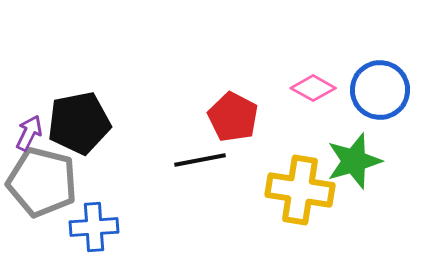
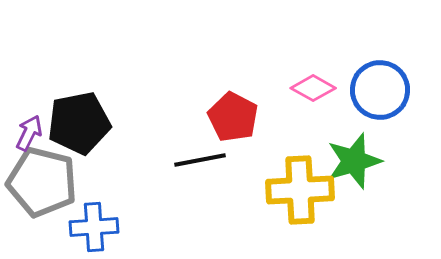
yellow cross: rotated 12 degrees counterclockwise
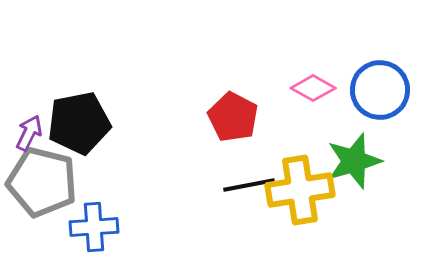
black line: moved 49 px right, 25 px down
yellow cross: rotated 6 degrees counterclockwise
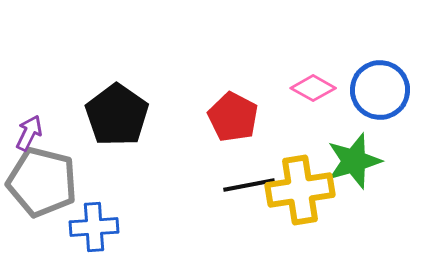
black pentagon: moved 38 px right, 8 px up; rotated 26 degrees counterclockwise
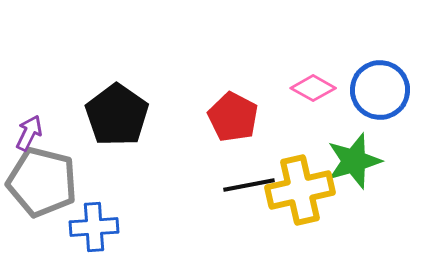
yellow cross: rotated 4 degrees counterclockwise
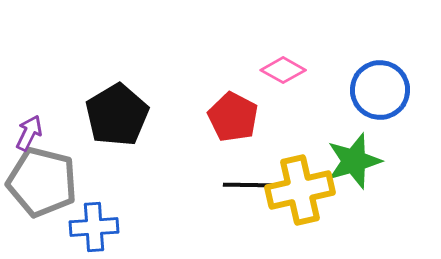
pink diamond: moved 30 px left, 18 px up
black pentagon: rotated 6 degrees clockwise
black line: rotated 12 degrees clockwise
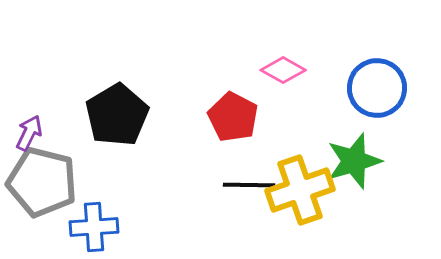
blue circle: moved 3 px left, 2 px up
yellow cross: rotated 6 degrees counterclockwise
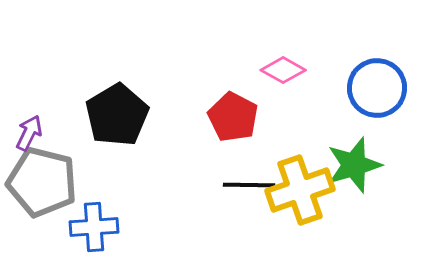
green star: moved 4 px down
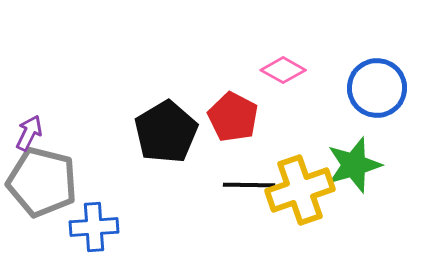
black pentagon: moved 49 px right, 17 px down
